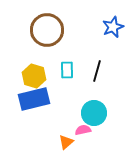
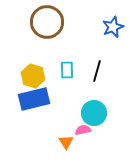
brown circle: moved 8 px up
yellow hexagon: moved 1 px left
orange triangle: rotated 21 degrees counterclockwise
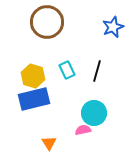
cyan rectangle: rotated 24 degrees counterclockwise
orange triangle: moved 17 px left, 1 px down
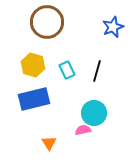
yellow hexagon: moved 11 px up
